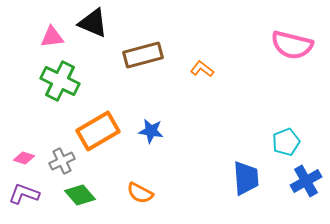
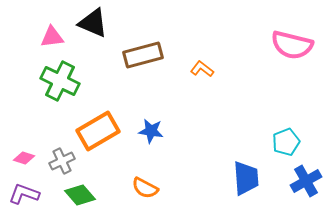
orange semicircle: moved 5 px right, 5 px up
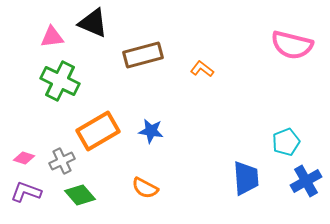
purple L-shape: moved 2 px right, 2 px up
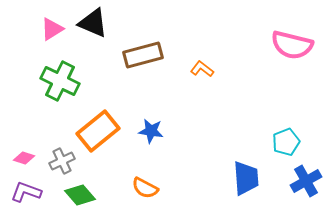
pink triangle: moved 8 px up; rotated 25 degrees counterclockwise
orange rectangle: rotated 9 degrees counterclockwise
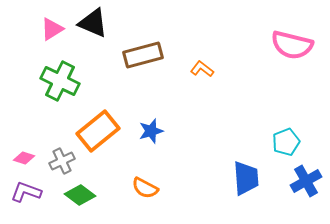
blue star: rotated 25 degrees counterclockwise
green diamond: rotated 12 degrees counterclockwise
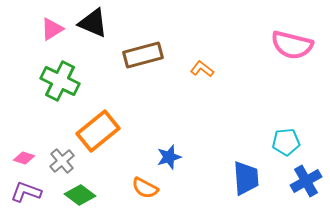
blue star: moved 18 px right, 26 px down
cyan pentagon: rotated 16 degrees clockwise
gray cross: rotated 15 degrees counterclockwise
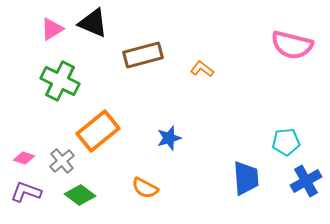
blue star: moved 19 px up
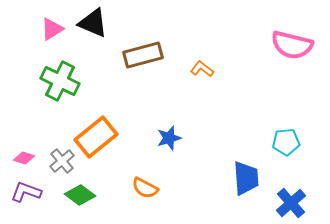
orange rectangle: moved 2 px left, 6 px down
blue cross: moved 15 px left, 22 px down; rotated 12 degrees counterclockwise
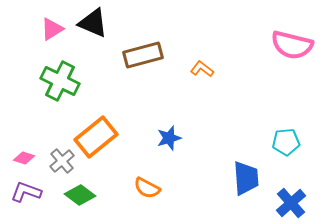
orange semicircle: moved 2 px right
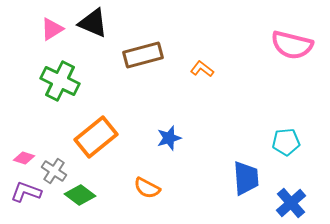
gray cross: moved 8 px left, 10 px down; rotated 15 degrees counterclockwise
